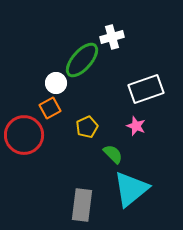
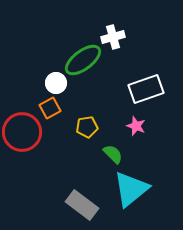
white cross: moved 1 px right
green ellipse: moved 1 px right; rotated 12 degrees clockwise
yellow pentagon: rotated 15 degrees clockwise
red circle: moved 2 px left, 3 px up
gray rectangle: rotated 60 degrees counterclockwise
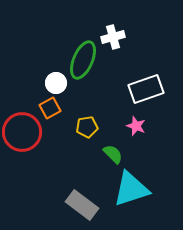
green ellipse: rotated 30 degrees counterclockwise
cyan triangle: rotated 21 degrees clockwise
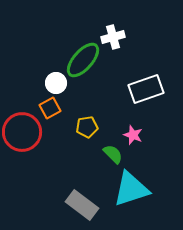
green ellipse: rotated 18 degrees clockwise
pink star: moved 3 px left, 9 px down
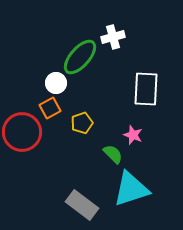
green ellipse: moved 3 px left, 3 px up
white rectangle: rotated 68 degrees counterclockwise
yellow pentagon: moved 5 px left, 4 px up; rotated 10 degrees counterclockwise
